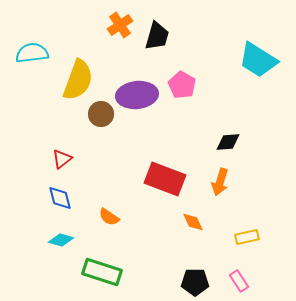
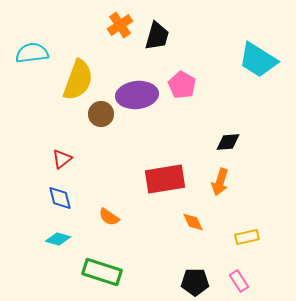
red rectangle: rotated 30 degrees counterclockwise
cyan diamond: moved 3 px left, 1 px up
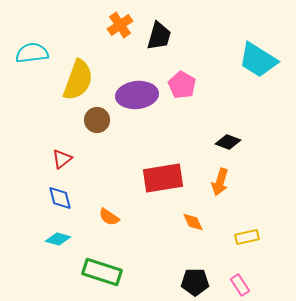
black trapezoid: moved 2 px right
brown circle: moved 4 px left, 6 px down
black diamond: rotated 25 degrees clockwise
red rectangle: moved 2 px left, 1 px up
pink rectangle: moved 1 px right, 4 px down
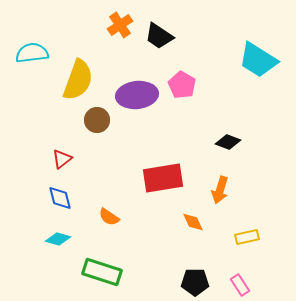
black trapezoid: rotated 108 degrees clockwise
orange arrow: moved 8 px down
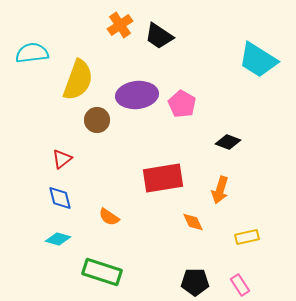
pink pentagon: moved 19 px down
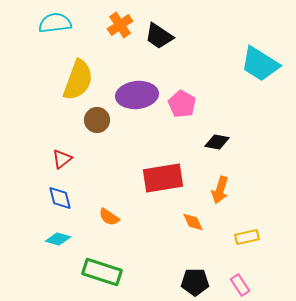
cyan semicircle: moved 23 px right, 30 px up
cyan trapezoid: moved 2 px right, 4 px down
black diamond: moved 11 px left; rotated 10 degrees counterclockwise
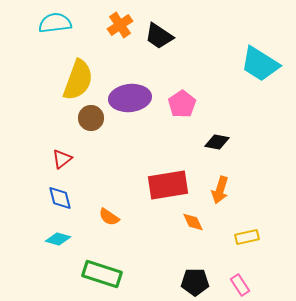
purple ellipse: moved 7 px left, 3 px down
pink pentagon: rotated 8 degrees clockwise
brown circle: moved 6 px left, 2 px up
red rectangle: moved 5 px right, 7 px down
green rectangle: moved 2 px down
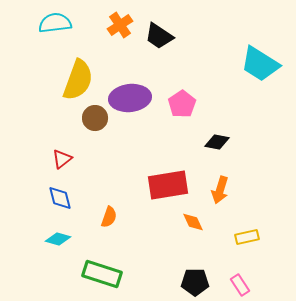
brown circle: moved 4 px right
orange semicircle: rotated 105 degrees counterclockwise
